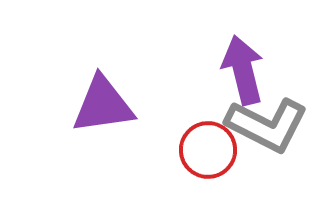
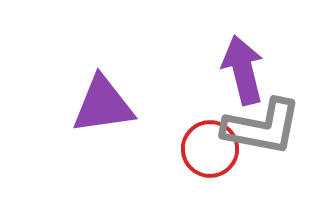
gray L-shape: moved 5 px left, 2 px down; rotated 16 degrees counterclockwise
red circle: moved 2 px right, 1 px up
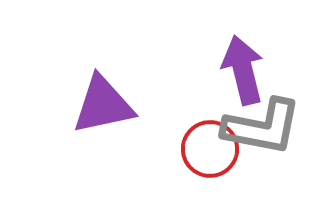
purple triangle: rotated 4 degrees counterclockwise
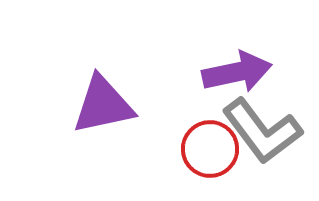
purple arrow: moved 6 px left, 2 px down; rotated 92 degrees clockwise
gray L-shape: moved 4 px down; rotated 42 degrees clockwise
